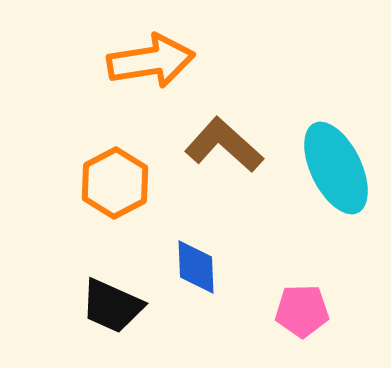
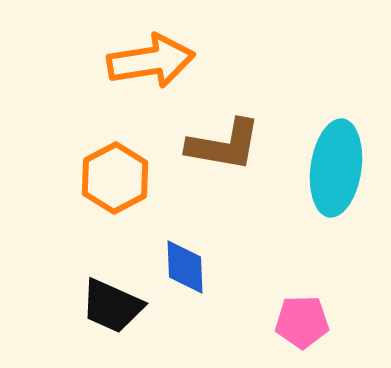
brown L-shape: rotated 148 degrees clockwise
cyan ellipse: rotated 34 degrees clockwise
orange hexagon: moved 5 px up
blue diamond: moved 11 px left
pink pentagon: moved 11 px down
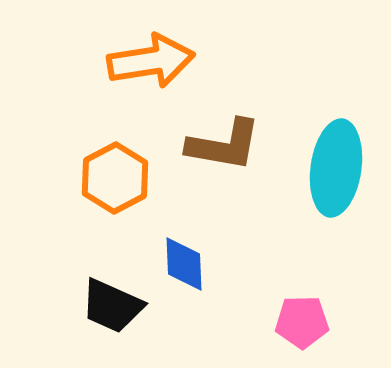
blue diamond: moved 1 px left, 3 px up
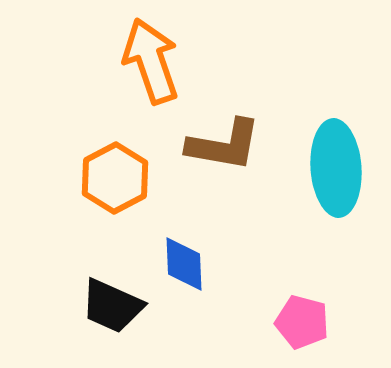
orange arrow: rotated 100 degrees counterclockwise
cyan ellipse: rotated 12 degrees counterclockwise
pink pentagon: rotated 16 degrees clockwise
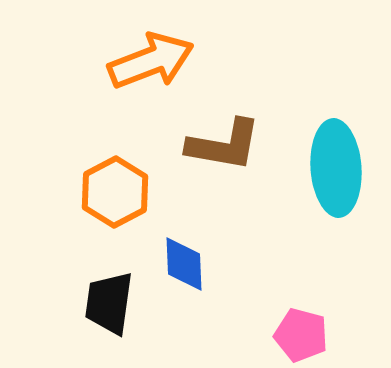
orange arrow: rotated 88 degrees clockwise
orange hexagon: moved 14 px down
black trapezoid: moved 3 px left, 3 px up; rotated 74 degrees clockwise
pink pentagon: moved 1 px left, 13 px down
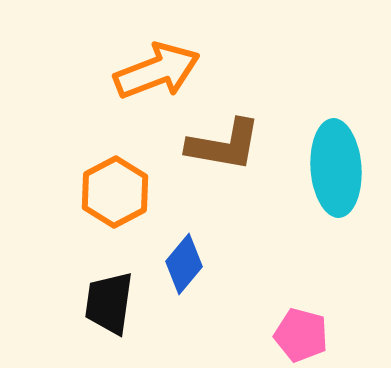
orange arrow: moved 6 px right, 10 px down
blue diamond: rotated 42 degrees clockwise
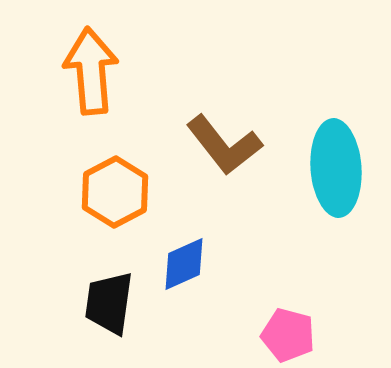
orange arrow: moved 66 px left; rotated 74 degrees counterclockwise
brown L-shape: rotated 42 degrees clockwise
blue diamond: rotated 26 degrees clockwise
pink pentagon: moved 13 px left
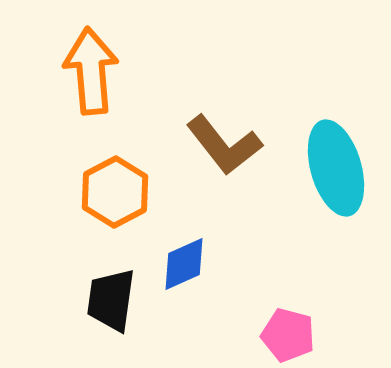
cyan ellipse: rotated 12 degrees counterclockwise
black trapezoid: moved 2 px right, 3 px up
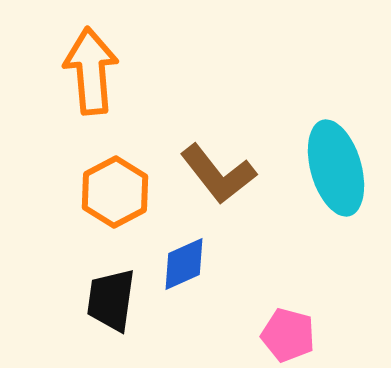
brown L-shape: moved 6 px left, 29 px down
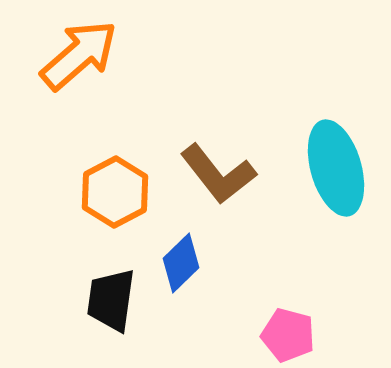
orange arrow: moved 12 px left, 16 px up; rotated 54 degrees clockwise
blue diamond: moved 3 px left, 1 px up; rotated 20 degrees counterclockwise
